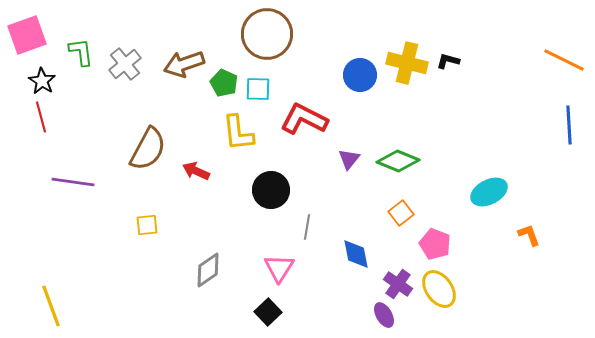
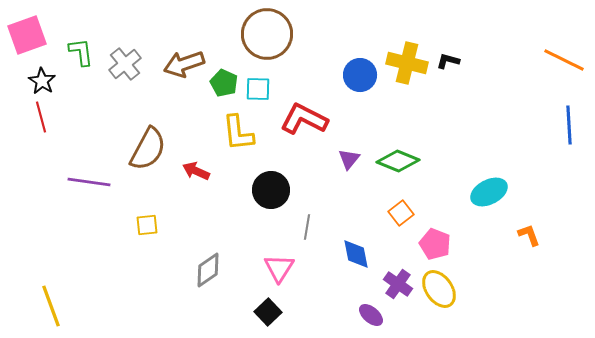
purple line: moved 16 px right
purple ellipse: moved 13 px left; rotated 20 degrees counterclockwise
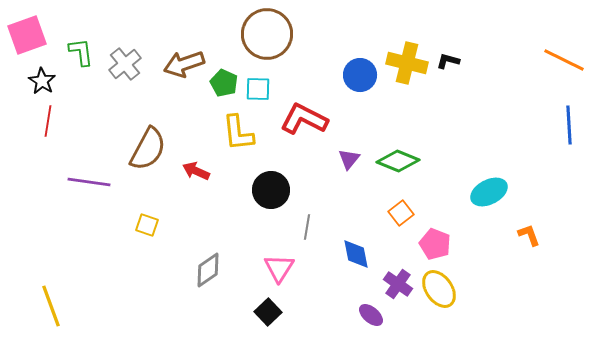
red line: moved 7 px right, 4 px down; rotated 24 degrees clockwise
yellow square: rotated 25 degrees clockwise
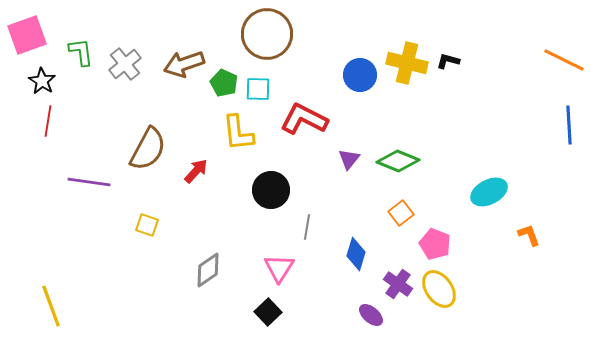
red arrow: rotated 108 degrees clockwise
blue diamond: rotated 28 degrees clockwise
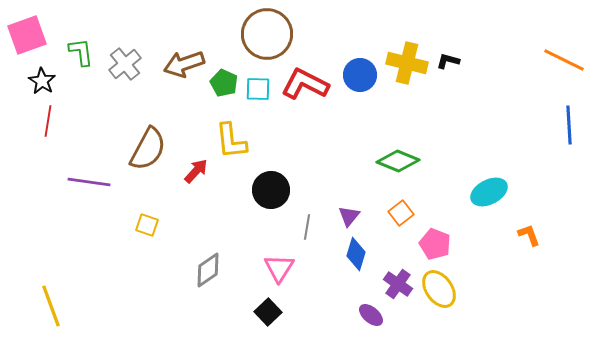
red L-shape: moved 1 px right, 35 px up
yellow L-shape: moved 7 px left, 8 px down
purple triangle: moved 57 px down
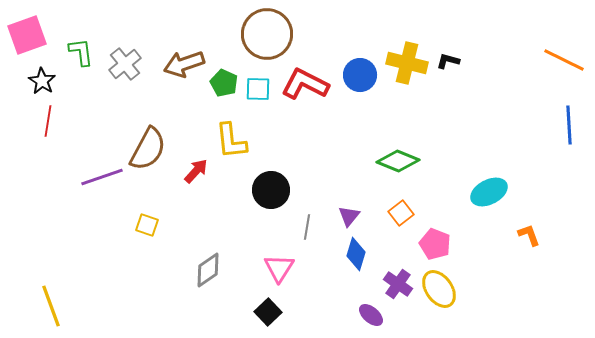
purple line: moved 13 px right, 5 px up; rotated 27 degrees counterclockwise
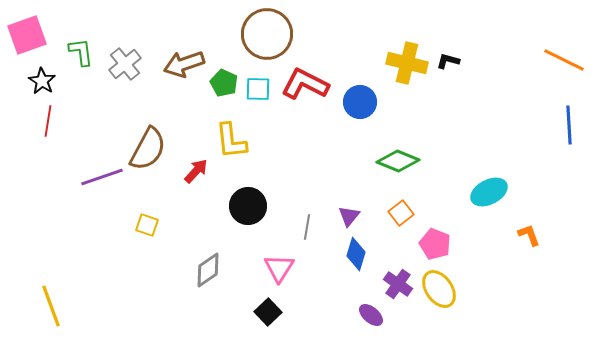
blue circle: moved 27 px down
black circle: moved 23 px left, 16 px down
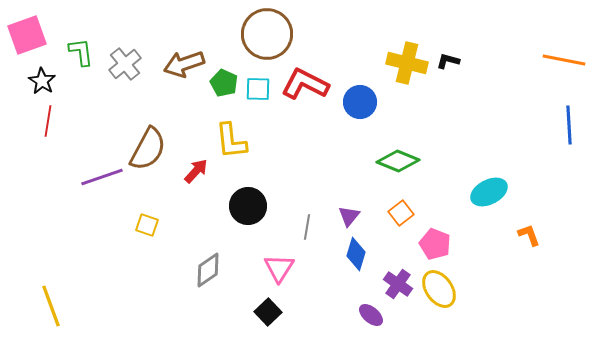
orange line: rotated 15 degrees counterclockwise
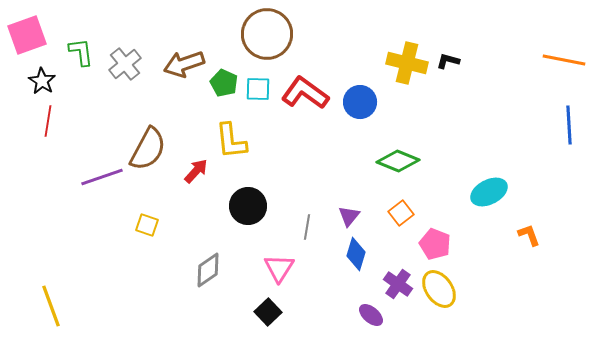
red L-shape: moved 9 px down; rotated 9 degrees clockwise
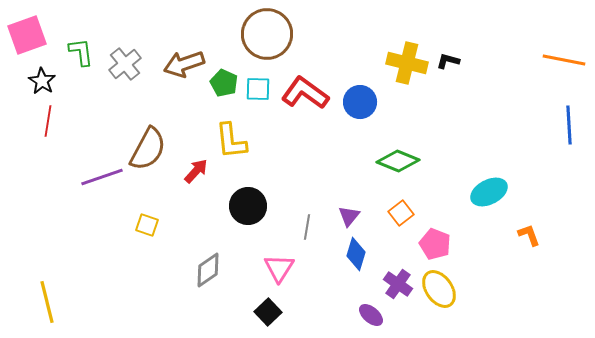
yellow line: moved 4 px left, 4 px up; rotated 6 degrees clockwise
